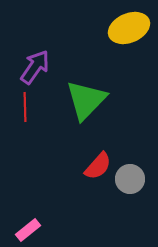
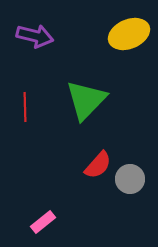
yellow ellipse: moved 6 px down
purple arrow: moved 31 px up; rotated 69 degrees clockwise
red semicircle: moved 1 px up
pink rectangle: moved 15 px right, 8 px up
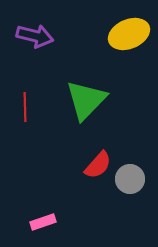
pink rectangle: rotated 20 degrees clockwise
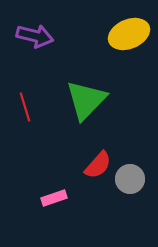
red line: rotated 16 degrees counterclockwise
pink rectangle: moved 11 px right, 24 px up
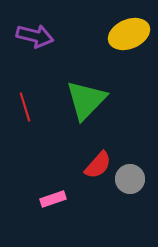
pink rectangle: moved 1 px left, 1 px down
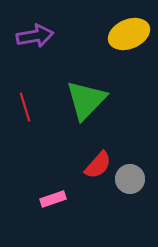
purple arrow: rotated 24 degrees counterclockwise
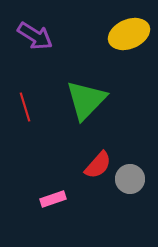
purple arrow: rotated 42 degrees clockwise
